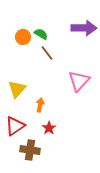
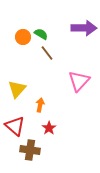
red triangle: rotated 45 degrees counterclockwise
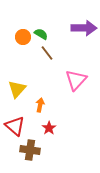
pink triangle: moved 3 px left, 1 px up
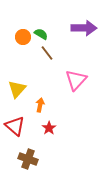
brown cross: moved 2 px left, 9 px down; rotated 12 degrees clockwise
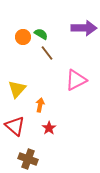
pink triangle: rotated 20 degrees clockwise
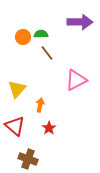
purple arrow: moved 4 px left, 6 px up
green semicircle: rotated 32 degrees counterclockwise
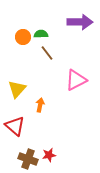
red star: moved 27 px down; rotated 24 degrees clockwise
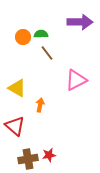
yellow triangle: moved 1 px up; rotated 42 degrees counterclockwise
brown cross: rotated 30 degrees counterclockwise
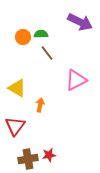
purple arrow: rotated 25 degrees clockwise
red triangle: rotated 25 degrees clockwise
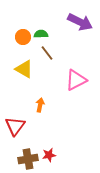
yellow triangle: moved 7 px right, 19 px up
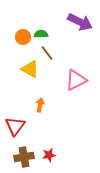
yellow triangle: moved 6 px right
brown cross: moved 4 px left, 2 px up
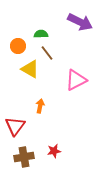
orange circle: moved 5 px left, 9 px down
orange arrow: moved 1 px down
red star: moved 5 px right, 4 px up
